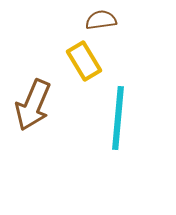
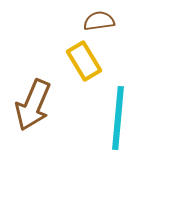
brown semicircle: moved 2 px left, 1 px down
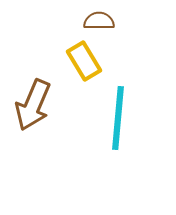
brown semicircle: rotated 8 degrees clockwise
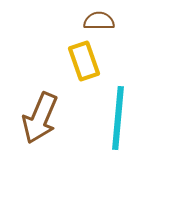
yellow rectangle: rotated 12 degrees clockwise
brown arrow: moved 7 px right, 13 px down
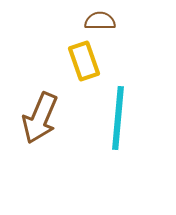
brown semicircle: moved 1 px right
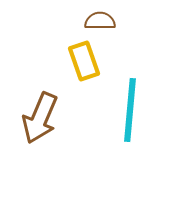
cyan line: moved 12 px right, 8 px up
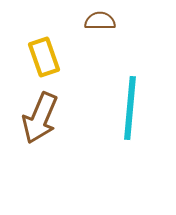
yellow rectangle: moved 40 px left, 4 px up
cyan line: moved 2 px up
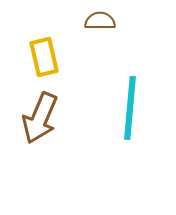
yellow rectangle: rotated 6 degrees clockwise
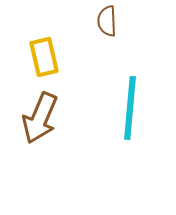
brown semicircle: moved 7 px right; rotated 92 degrees counterclockwise
